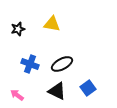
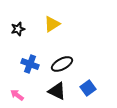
yellow triangle: rotated 42 degrees counterclockwise
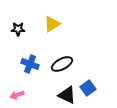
black star: rotated 16 degrees clockwise
black triangle: moved 10 px right, 4 px down
pink arrow: rotated 56 degrees counterclockwise
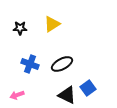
black star: moved 2 px right, 1 px up
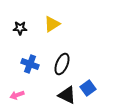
black ellipse: rotated 40 degrees counterclockwise
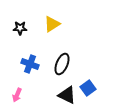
pink arrow: rotated 48 degrees counterclockwise
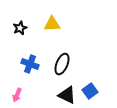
yellow triangle: rotated 30 degrees clockwise
black star: rotated 24 degrees counterclockwise
blue square: moved 2 px right, 3 px down
